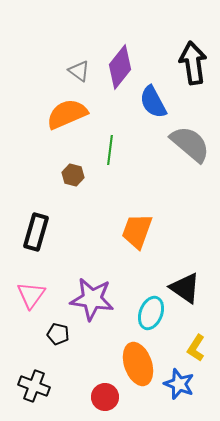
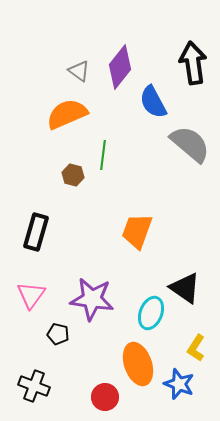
green line: moved 7 px left, 5 px down
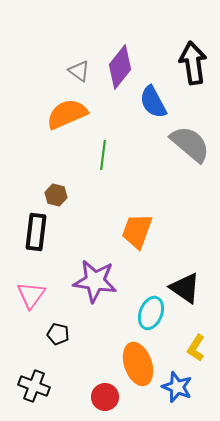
brown hexagon: moved 17 px left, 20 px down
black rectangle: rotated 9 degrees counterclockwise
purple star: moved 3 px right, 18 px up
blue star: moved 2 px left, 3 px down
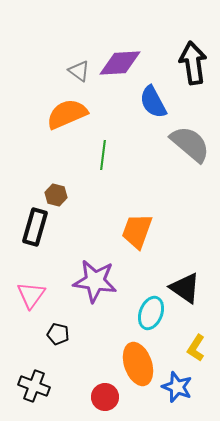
purple diamond: moved 4 px up; rotated 48 degrees clockwise
black rectangle: moved 1 px left, 5 px up; rotated 9 degrees clockwise
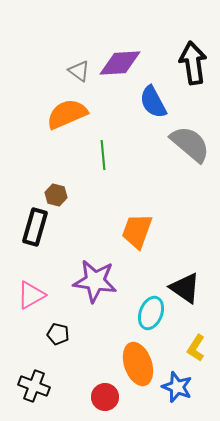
green line: rotated 12 degrees counterclockwise
pink triangle: rotated 24 degrees clockwise
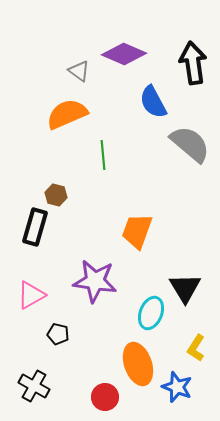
purple diamond: moved 4 px right, 9 px up; rotated 27 degrees clockwise
black triangle: rotated 24 degrees clockwise
black cross: rotated 8 degrees clockwise
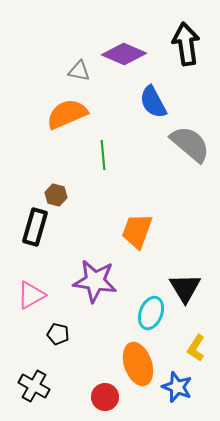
black arrow: moved 7 px left, 19 px up
gray triangle: rotated 25 degrees counterclockwise
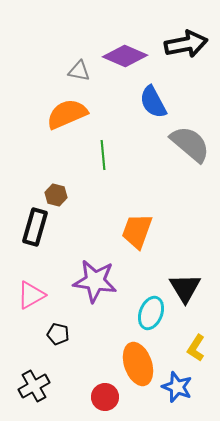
black arrow: rotated 87 degrees clockwise
purple diamond: moved 1 px right, 2 px down
black cross: rotated 32 degrees clockwise
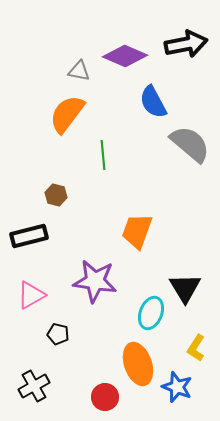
orange semicircle: rotated 30 degrees counterclockwise
black rectangle: moved 6 px left, 9 px down; rotated 60 degrees clockwise
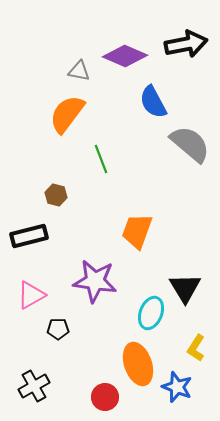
green line: moved 2 px left, 4 px down; rotated 16 degrees counterclockwise
black pentagon: moved 5 px up; rotated 15 degrees counterclockwise
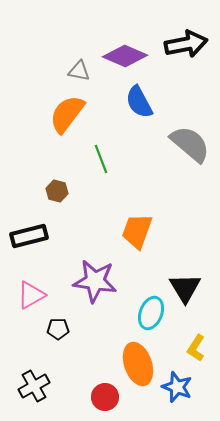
blue semicircle: moved 14 px left
brown hexagon: moved 1 px right, 4 px up
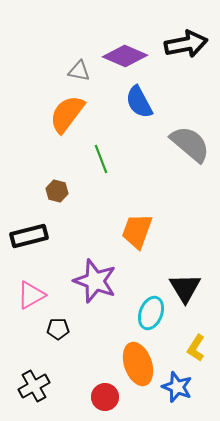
purple star: rotated 12 degrees clockwise
